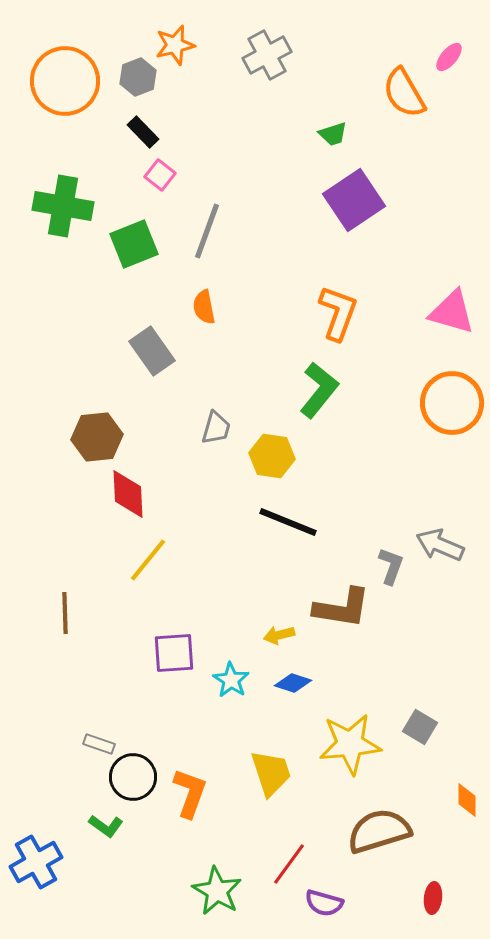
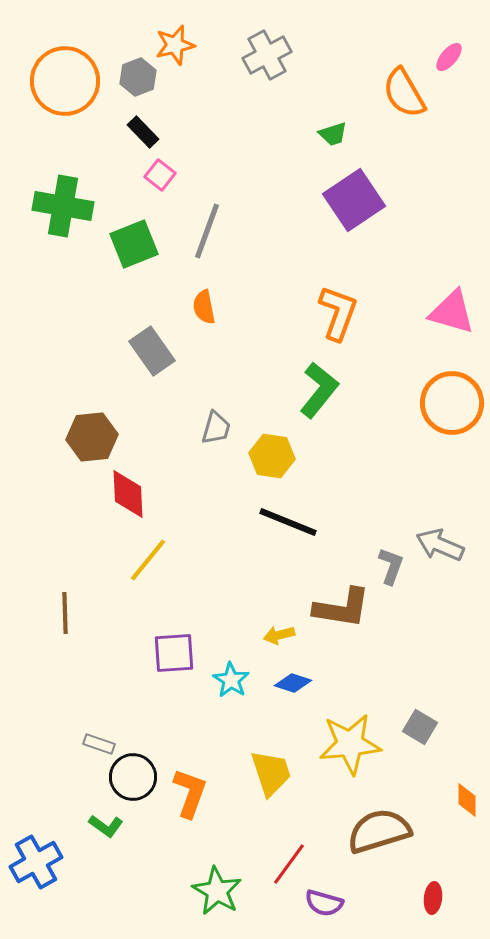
brown hexagon at (97, 437): moved 5 px left
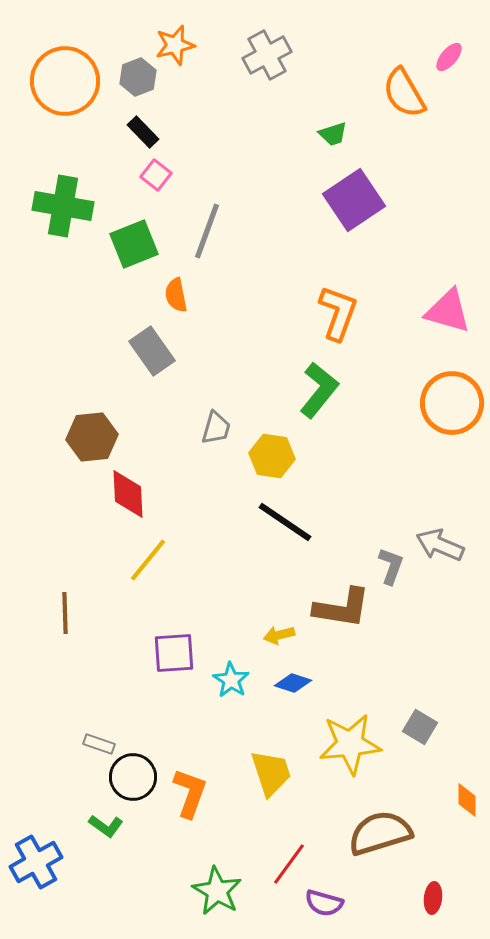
pink square at (160, 175): moved 4 px left
orange semicircle at (204, 307): moved 28 px left, 12 px up
pink triangle at (452, 312): moved 4 px left, 1 px up
black line at (288, 522): moved 3 px left; rotated 12 degrees clockwise
brown semicircle at (379, 831): moved 1 px right, 2 px down
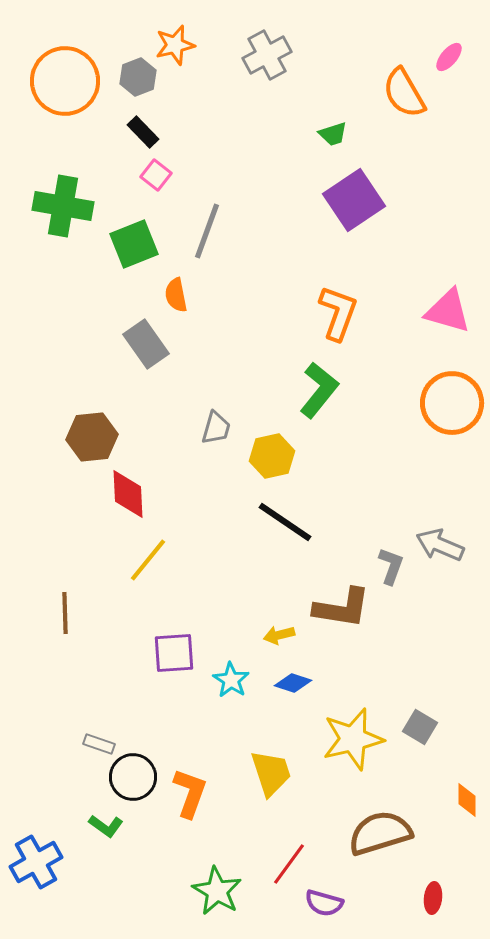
gray rectangle at (152, 351): moved 6 px left, 7 px up
yellow hexagon at (272, 456): rotated 21 degrees counterclockwise
yellow star at (350, 744): moved 3 px right, 5 px up; rotated 8 degrees counterclockwise
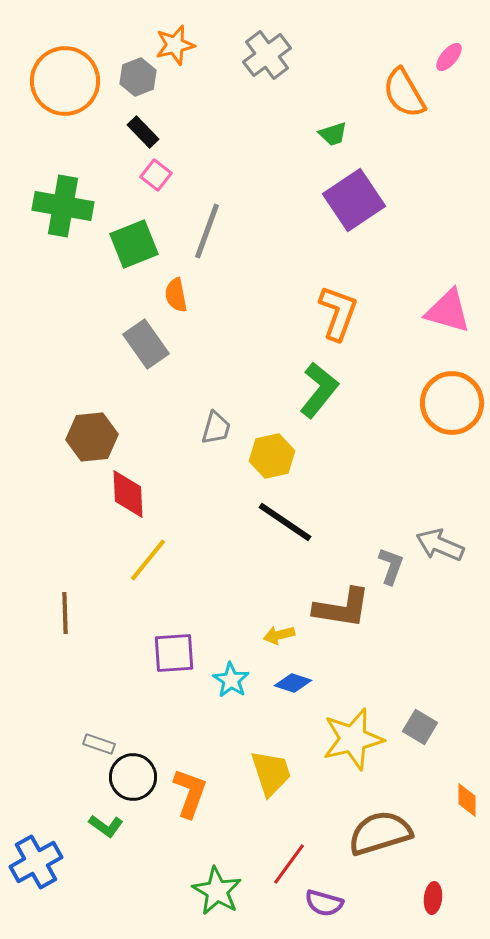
gray cross at (267, 55): rotated 9 degrees counterclockwise
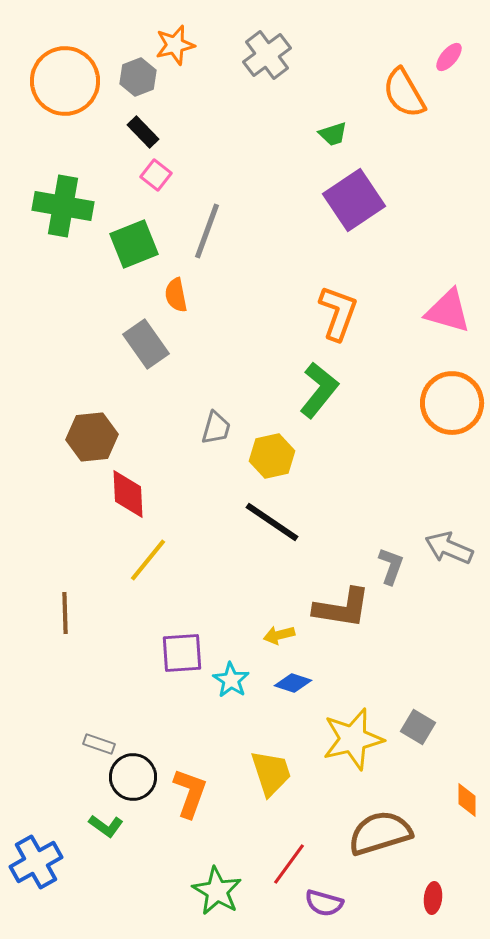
black line at (285, 522): moved 13 px left
gray arrow at (440, 545): moved 9 px right, 3 px down
purple square at (174, 653): moved 8 px right
gray square at (420, 727): moved 2 px left
